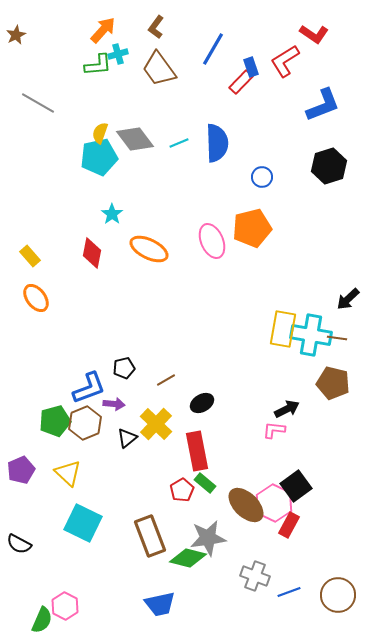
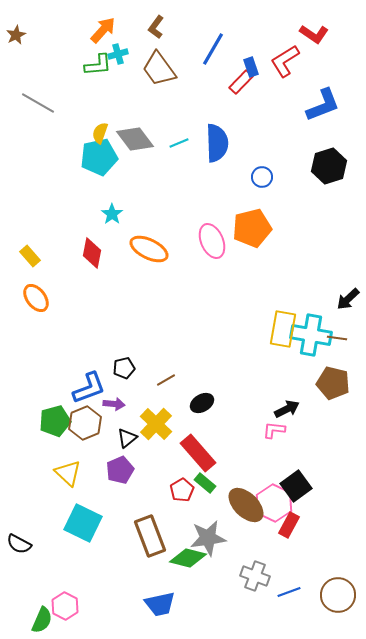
red rectangle at (197, 451): moved 1 px right, 2 px down; rotated 30 degrees counterclockwise
purple pentagon at (21, 470): moved 99 px right
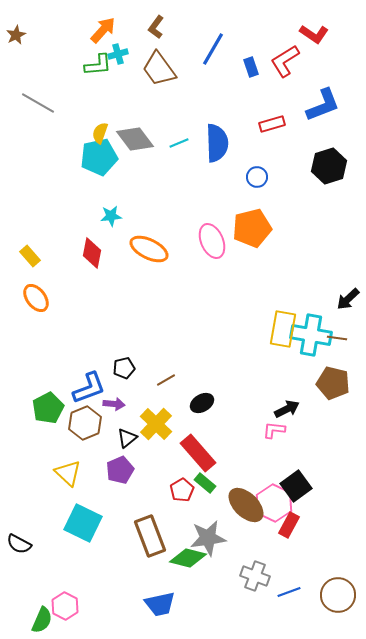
red rectangle at (241, 82): moved 31 px right, 42 px down; rotated 30 degrees clockwise
blue circle at (262, 177): moved 5 px left
cyan star at (112, 214): moved 1 px left, 2 px down; rotated 30 degrees clockwise
green pentagon at (55, 421): moved 7 px left, 13 px up; rotated 12 degrees counterclockwise
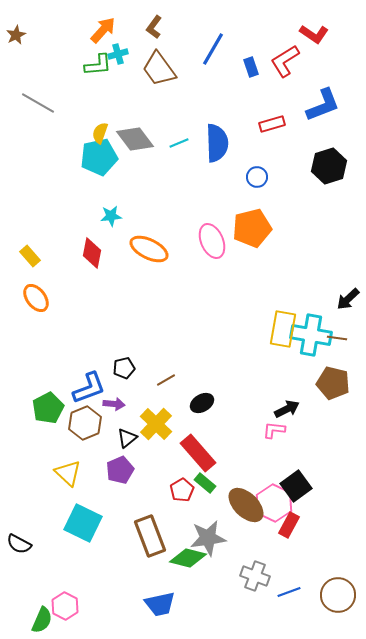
brown L-shape at (156, 27): moved 2 px left
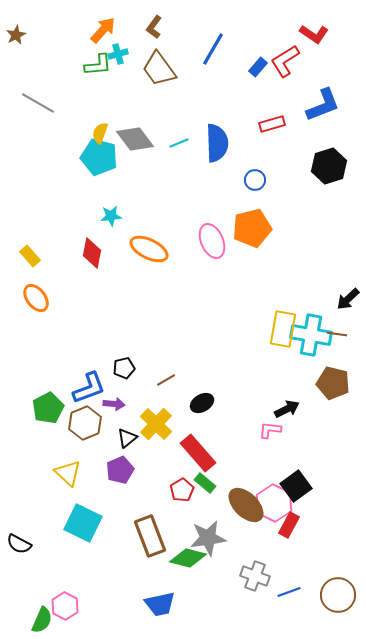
blue rectangle at (251, 67): moved 7 px right; rotated 60 degrees clockwise
cyan pentagon at (99, 157): rotated 27 degrees clockwise
blue circle at (257, 177): moved 2 px left, 3 px down
brown line at (337, 338): moved 4 px up
pink L-shape at (274, 430): moved 4 px left
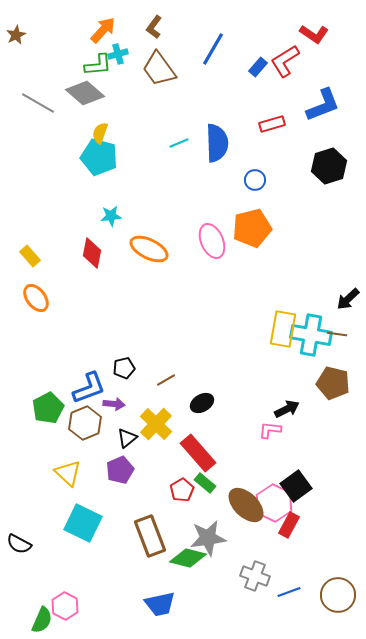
gray diamond at (135, 139): moved 50 px left, 46 px up; rotated 12 degrees counterclockwise
